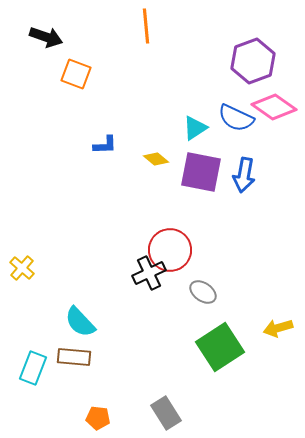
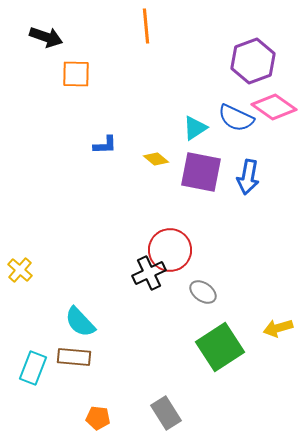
orange square: rotated 20 degrees counterclockwise
blue arrow: moved 4 px right, 2 px down
yellow cross: moved 2 px left, 2 px down
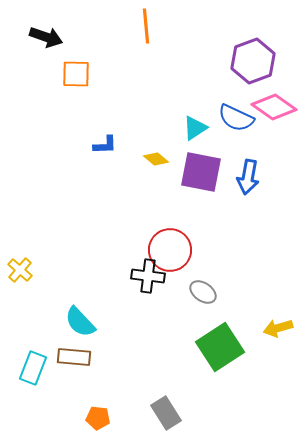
black cross: moved 1 px left, 3 px down; rotated 32 degrees clockwise
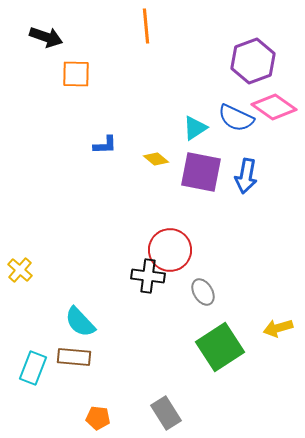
blue arrow: moved 2 px left, 1 px up
gray ellipse: rotated 24 degrees clockwise
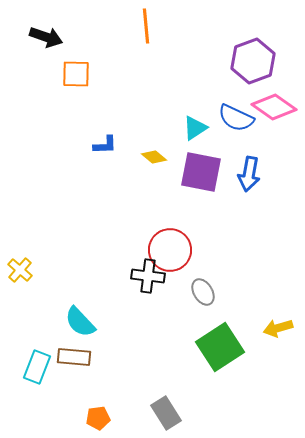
yellow diamond: moved 2 px left, 2 px up
blue arrow: moved 3 px right, 2 px up
cyan rectangle: moved 4 px right, 1 px up
orange pentagon: rotated 15 degrees counterclockwise
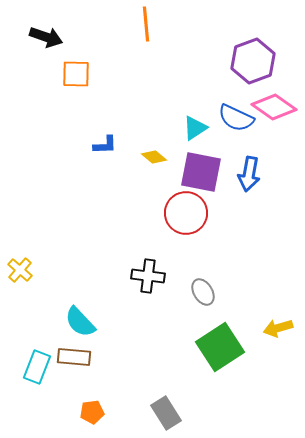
orange line: moved 2 px up
red circle: moved 16 px right, 37 px up
orange pentagon: moved 6 px left, 6 px up
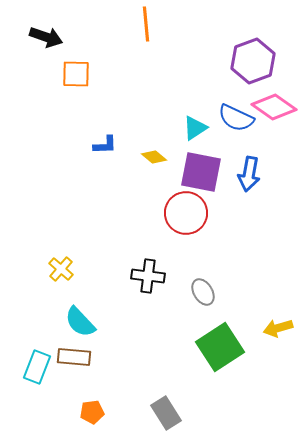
yellow cross: moved 41 px right, 1 px up
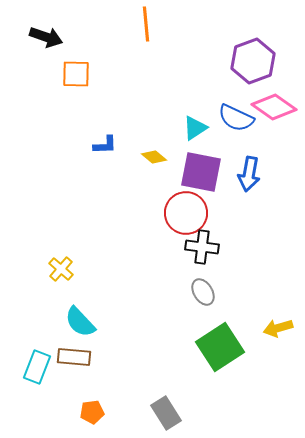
black cross: moved 54 px right, 29 px up
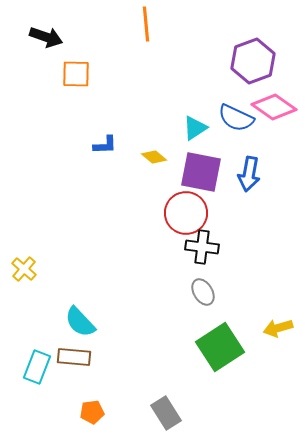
yellow cross: moved 37 px left
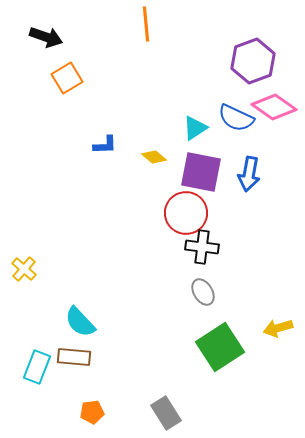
orange square: moved 9 px left, 4 px down; rotated 32 degrees counterclockwise
